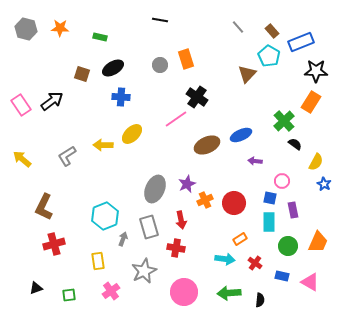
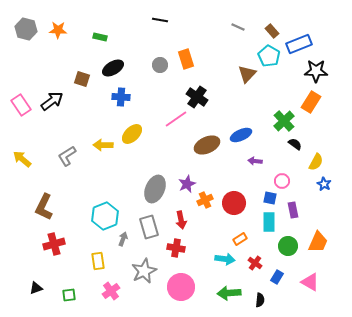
gray line at (238, 27): rotated 24 degrees counterclockwise
orange star at (60, 28): moved 2 px left, 2 px down
blue rectangle at (301, 42): moved 2 px left, 2 px down
brown square at (82, 74): moved 5 px down
blue rectangle at (282, 276): moved 5 px left, 1 px down; rotated 72 degrees counterclockwise
pink circle at (184, 292): moved 3 px left, 5 px up
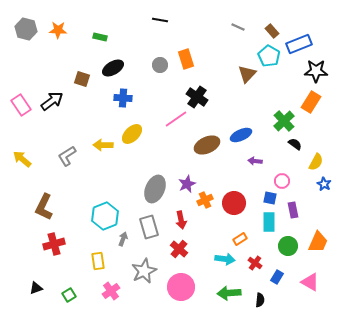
blue cross at (121, 97): moved 2 px right, 1 px down
red cross at (176, 248): moved 3 px right, 1 px down; rotated 30 degrees clockwise
green square at (69, 295): rotated 24 degrees counterclockwise
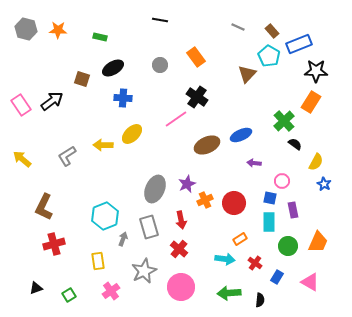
orange rectangle at (186, 59): moved 10 px right, 2 px up; rotated 18 degrees counterclockwise
purple arrow at (255, 161): moved 1 px left, 2 px down
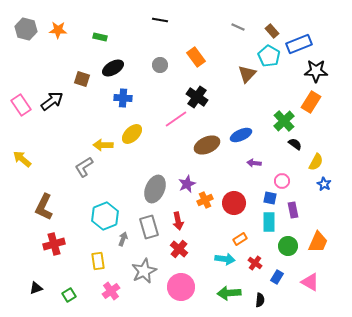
gray L-shape at (67, 156): moved 17 px right, 11 px down
red arrow at (181, 220): moved 3 px left, 1 px down
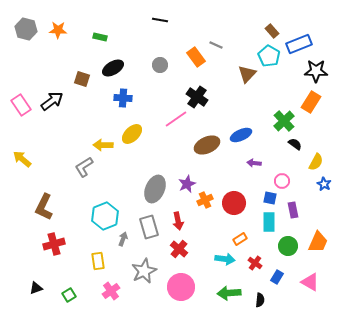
gray line at (238, 27): moved 22 px left, 18 px down
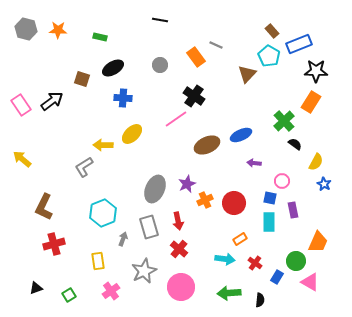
black cross at (197, 97): moved 3 px left, 1 px up
cyan hexagon at (105, 216): moved 2 px left, 3 px up
green circle at (288, 246): moved 8 px right, 15 px down
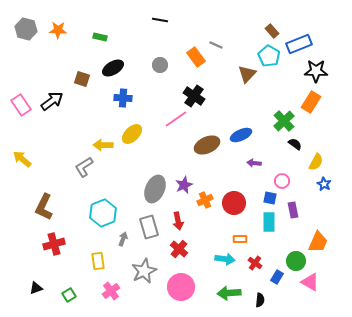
purple star at (187, 184): moved 3 px left, 1 px down
orange rectangle at (240, 239): rotated 32 degrees clockwise
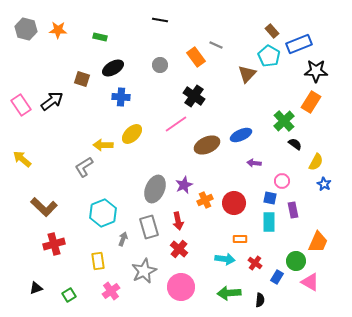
blue cross at (123, 98): moved 2 px left, 1 px up
pink line at (176, 119): moved 5 px down
brown L-shape at (44, 207): rotated 72 degrees counterclockwise
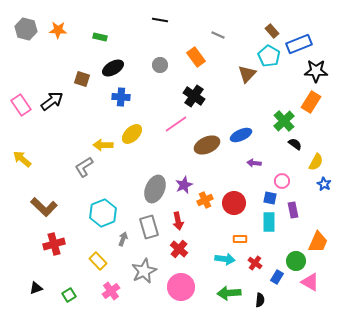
gray line at (216, 45): moved 2 px right, 10 px up
yellow rectangle at (98, 261): rotated 36 degrees counterclockwise
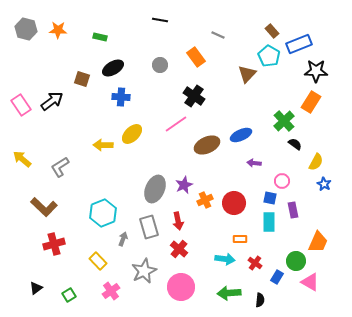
gray L-shape at (84, 167): moved 24 px left
black triangle at (36, 288): rotated 16 degrees counterclockwise
